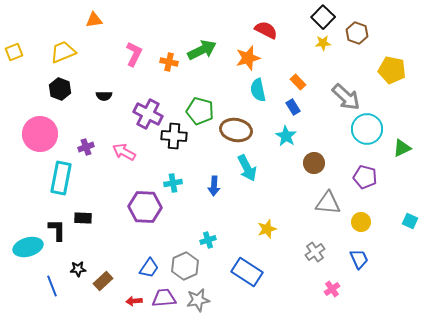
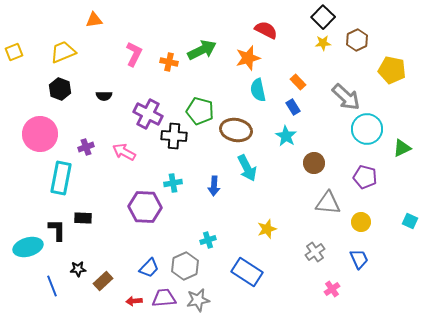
brown hexagon at (357, 33): moved 7 px down; rotated 15 degrees clockwise
blue trapezoid at (149, 268): rotated 10 degrees clockwise
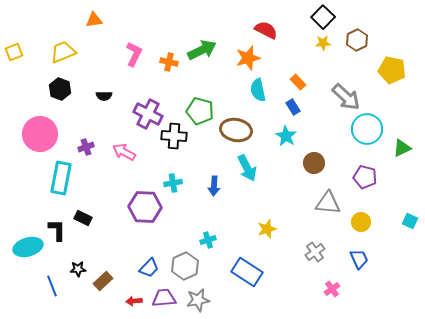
black rectangle at (83, 218): rotated 24 degrees clockwise
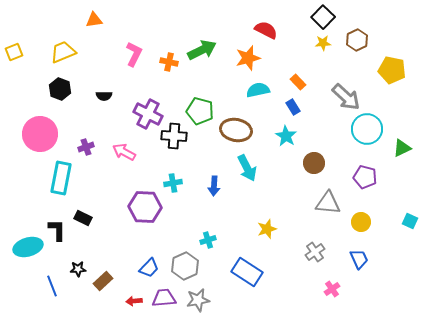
cyan semicircle at (258, 90): rotated 90 degrees clockwise
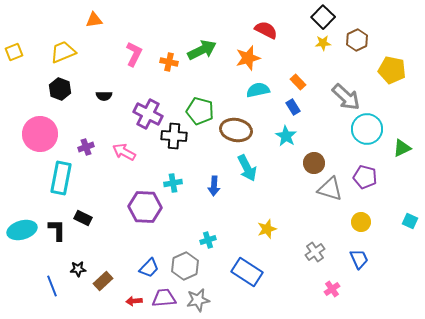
gray triangle at (328, 203): moved 2 px right, 14 px up; rotated 12 degrees clockwise
cyan ellipse at (28, 247): moved 6 px left, 17 px up
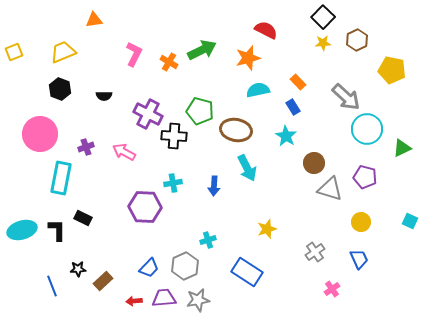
orange cross at (169, 62): rotated 18 degrees clockwise
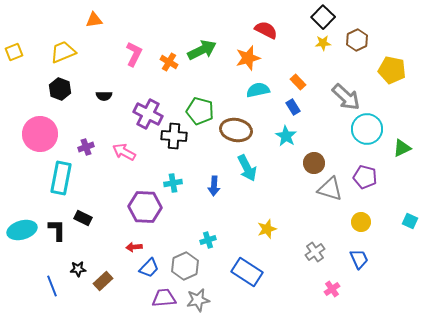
red arrow at (134, 301): moved 54 px up
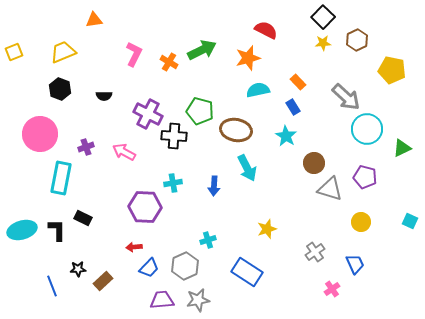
blue trapezoid at (359, 259): moved 4 px left, 5 px down
purple trapezoid at (164, 298): moved 2 px left, 2 px down
